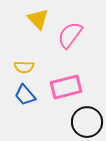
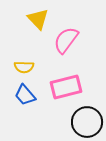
pink semicircle: moved 4 px left, 5 px down
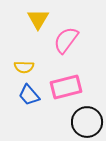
yellow triangle: rotated 15 degrees clockwise
blue trapezoid: moved 4 px right
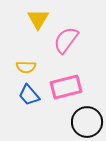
yellow semicircle: moved 2 px right
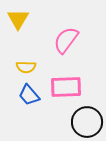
yellow triangle: moved 20 px left
pink rectangle: rotated 12 degrees clockwise
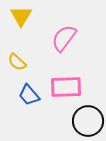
yellow triangle: moved 3 px right, 3 px up
pink semicircle: moved 2 px left, 2 px up
yellow semicircle: moved 9 px left, 5 px up; rotated 42 degrees clockwise
black circle: moved 1 px right, 1 px up
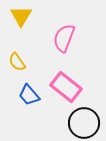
pink semicircle: rotated 16 degrees counterclockwise
yellow semicircle: rotated 12 degrees clockwise
pink rectangle: rotated 40 degrees clockwise
black circle: moved 4 px left, 2 px down
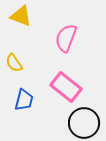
yellow triangle: rotated 40 degrees counterclockwise
pink semicircle: moved 2 px right
yellow semicircle: moved 3 px left, 1 px down
blue trapezoid: moved 5 px left, 5 px down; rotated 125 degrees counterclockwise
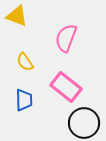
yellow triangle: moved 4 px left
yellow semicircle: moved 11 px right, 1 px up
blue trapezoid: rotated 15 degrees counterclockwise
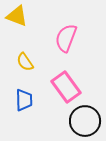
pink rectangle: rotated 16 degrees clockwise
black circle: moved 1 px right, 2 px up
